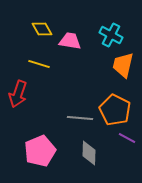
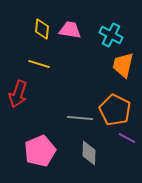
yellow diamond: rotated 35 degrees clockwise
pink trapezoid: moved 11 px up
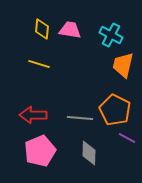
red arrow: moved 15 px right, 21 px down; rotated 72 degrees clockwise
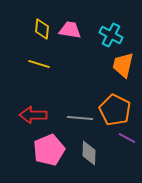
pink pentagon: moved 9 px right, 1 px up
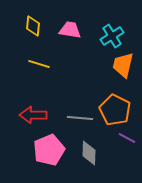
yellow diamond: moved 9 px left, 3 px up
cyan cross: moved 1 px right, 1 px down; rotated 30 degrees clockwise
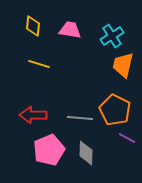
gray diamond: moved 3 px left
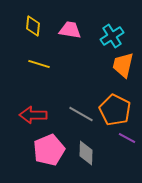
gray line: moved 1 px right, 4 px up; rotated 25 degrees clockwise
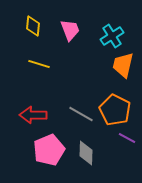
pink trapezoid: rotated 60 degrees clockwise
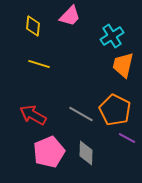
pink trapezoid: moved 14 px up; rotated 65 degrees clockwise
red arrow: rotated 28 degrees clockwise
pink pentagon: moved 2 px down
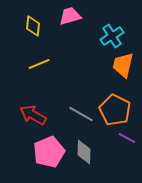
pink trapezoid: rotated 150 degrees counterclockwise
yellow line: rotated 40 degrees counterclockwise
gray diamond: moved 2 px left, 1 px up
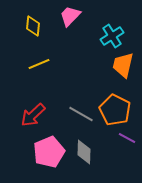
pink trapezoid: rotated 30 degrees counterclockwise
red arrow: rotated 72 degrees counterclockwise
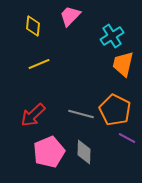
orange trapezoid: moved 1 px up
gray line: rotated 15 degrees counterclockwise
